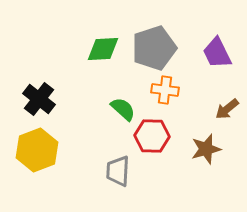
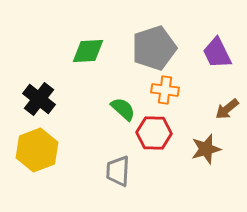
green diamond: moved 15 px left, 2 px down
red hexagon: moved 2 px right, 3 px up
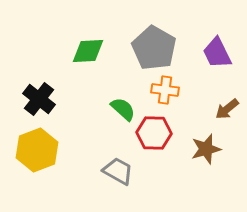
gray pentagon: rotated 24 degrees counterclockwise
gray trapezoid: rotated 116 degrees clockwise
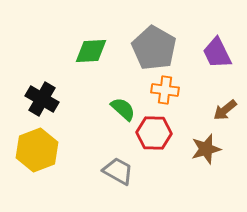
green diamond: moved 3 px right
black cross: moved 3 px right; rotated 8 degrees counterclockwise
brown arrow: moved 2 px left, 1 px down
